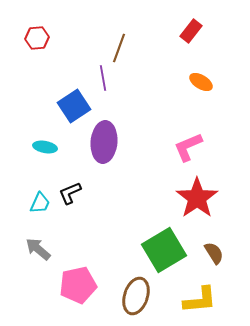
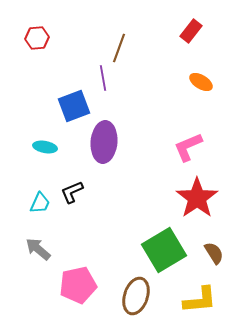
blue square: rotated 12 degrees clockwise
black L-shape: moved 2 px right, 1 px up
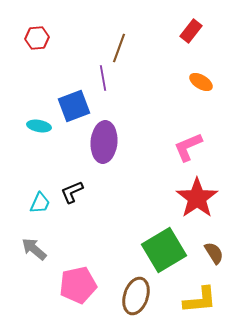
cyan ellipse: moved 6 px left, 21 px up
gray arrow: moved 4 px left
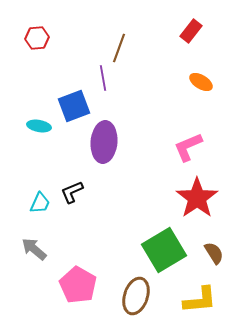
pink pentagon: rotated 30 degrees counterclockwise
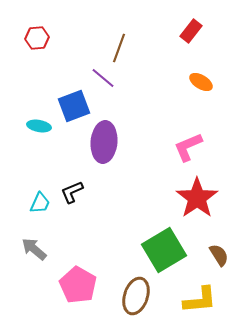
purple line: rotated 40 degrees counterclockwise
brown semicircle: moved 5 px right, 2 px down
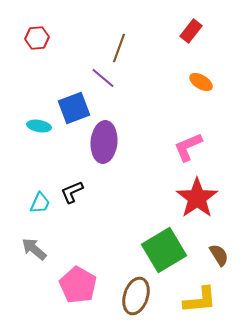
blue square: moved 2 px down
